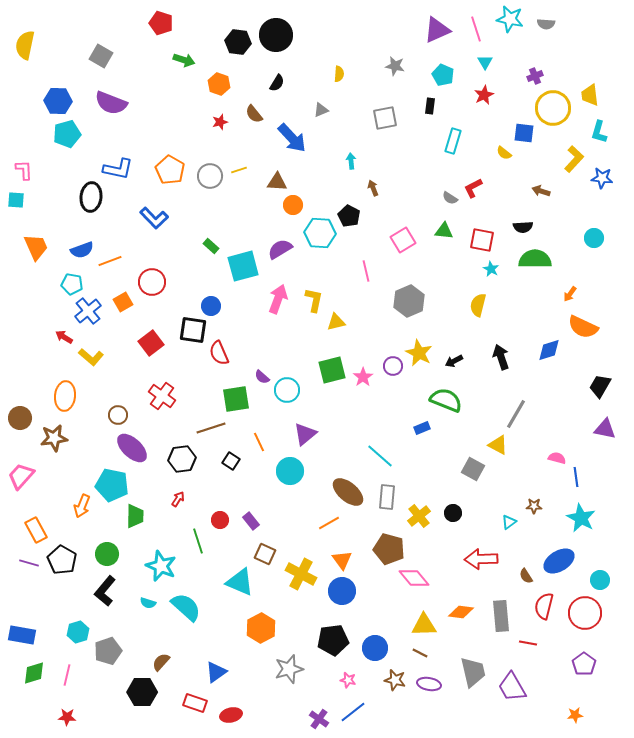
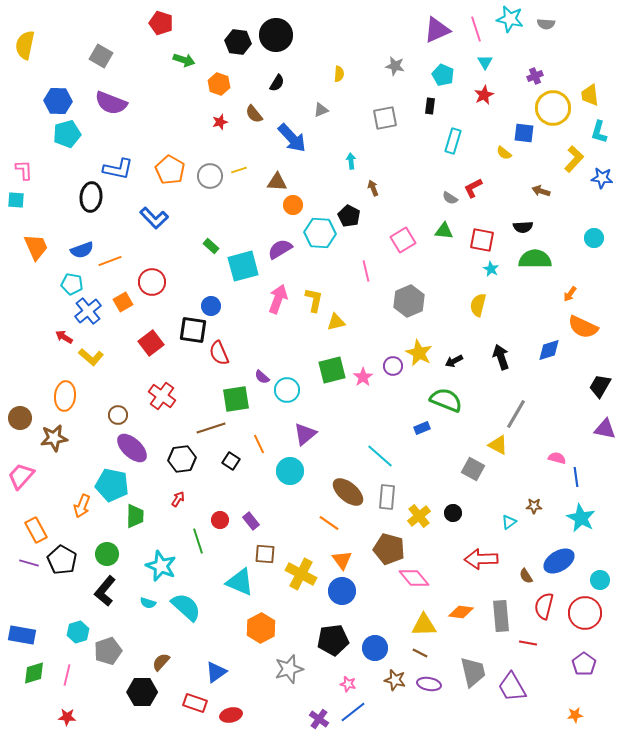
orange line at (259, 442): moved 2 px down
orange line at (329, 523): rotated 65 degrees clockwise
brown square at (265, 554): rotated 20 degrees counterclockwise
pink star at (348, 680): moved 4 px down
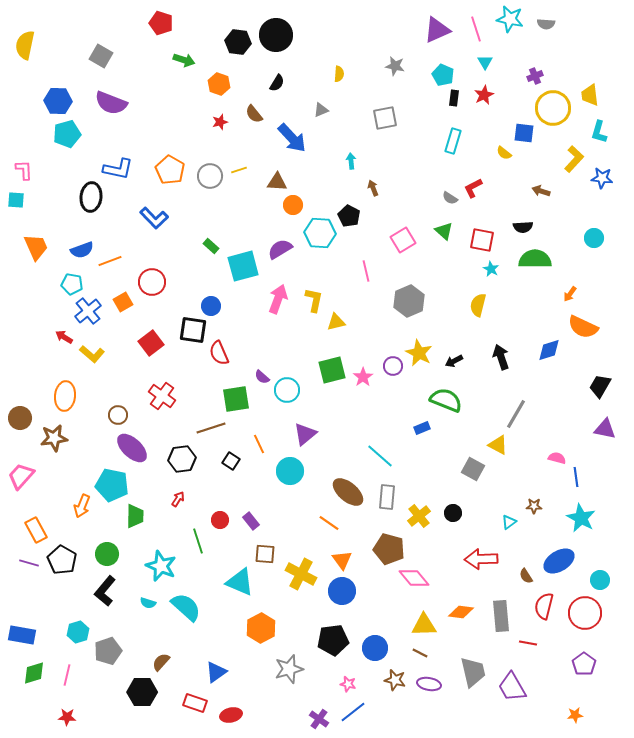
black rectangle at (430, 106): moved 24 px right, 8 px up
green triangle at (444, 231): rotated 36 degrees clockwise
yellow L-shape at (91, 357): moved 1 px right, 3 px up
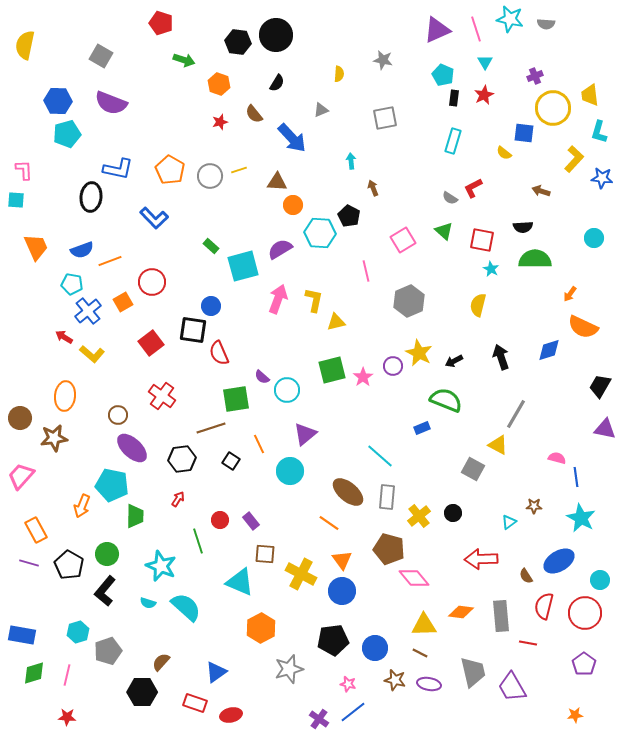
gray star at (395, 66): moved 12 px left, 6 px up
black pentagon at (62, 560): moved 7 px right, 5 px down
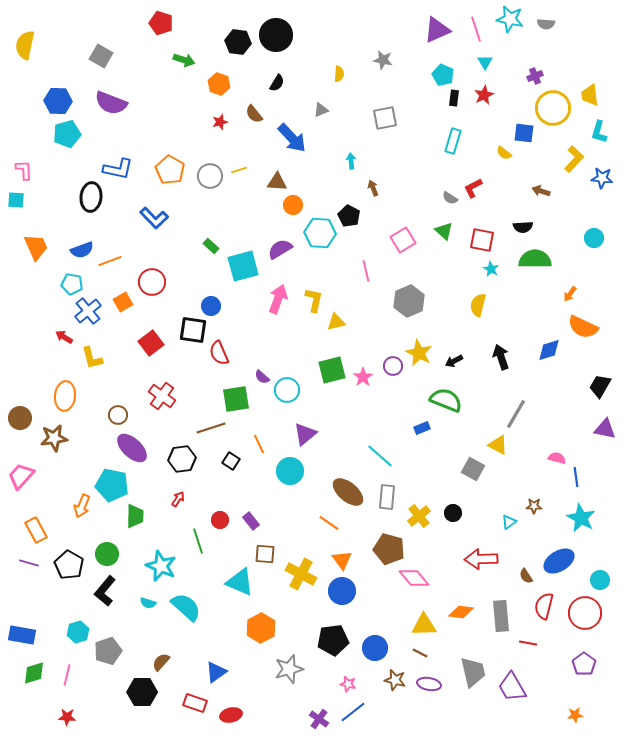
yellow L-shape at (92, 354): moved 4 px down; rotated 35 degrees clockwise
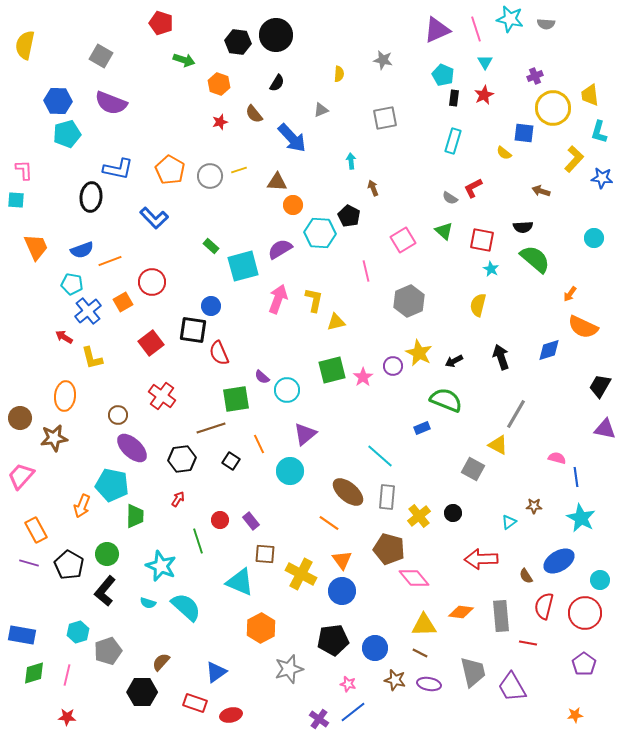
green semicircle at (535, 259): rotated 40 degrees clockwise
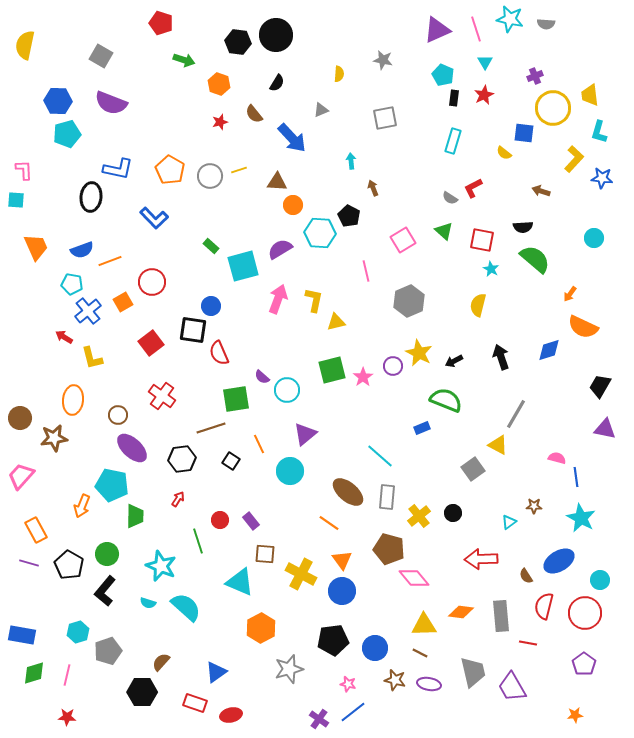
orange ellipse at (65, 396): moved 8 px right, 4 px down
gray square at (473, 469): rotated 25 degrees clockwise
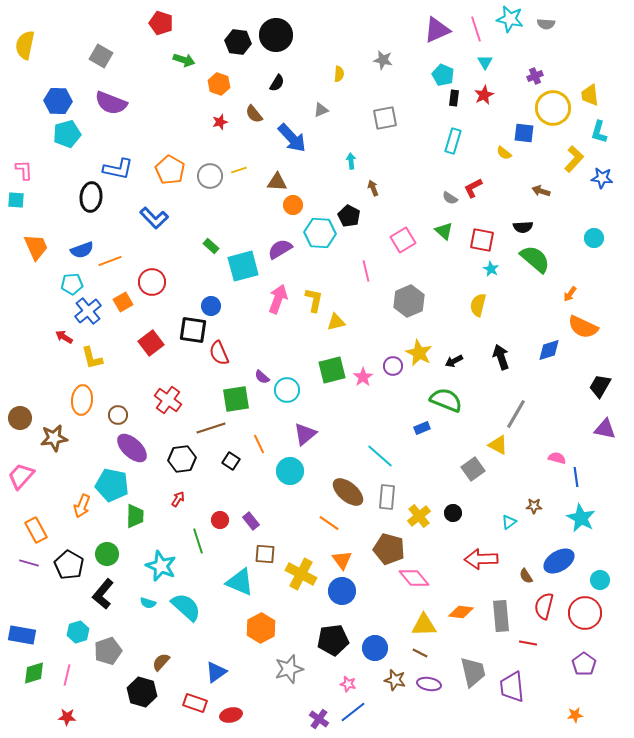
cyan pentagon at (72, 284): rotated 15 degrees counterclockwise
red cross at (162, 396): moved 6 px right, 4 px down
orange ellipse at (73, 400): moved 9 px right
black L-shape at (105, 591): moved 2 px left, 3 px down
purple trapezoid at (512, 687): rotated 24 degrees clockwise
black hexagon at (142, 692): rotated 16 degrees clockwise
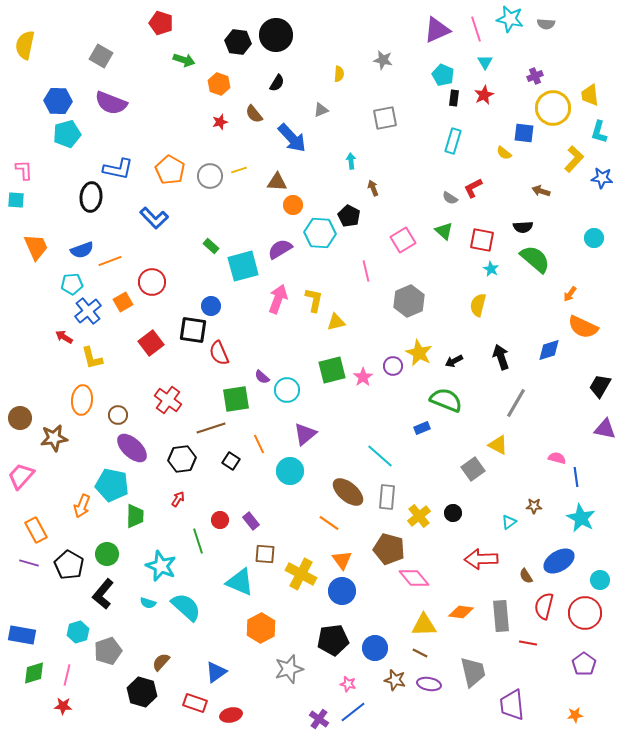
gray line at (516, 414): moved 11 px up
purple trapezoid at (512, 687): moved 18 px down
red star at (67, 717): moved 4 px left, 11 px up
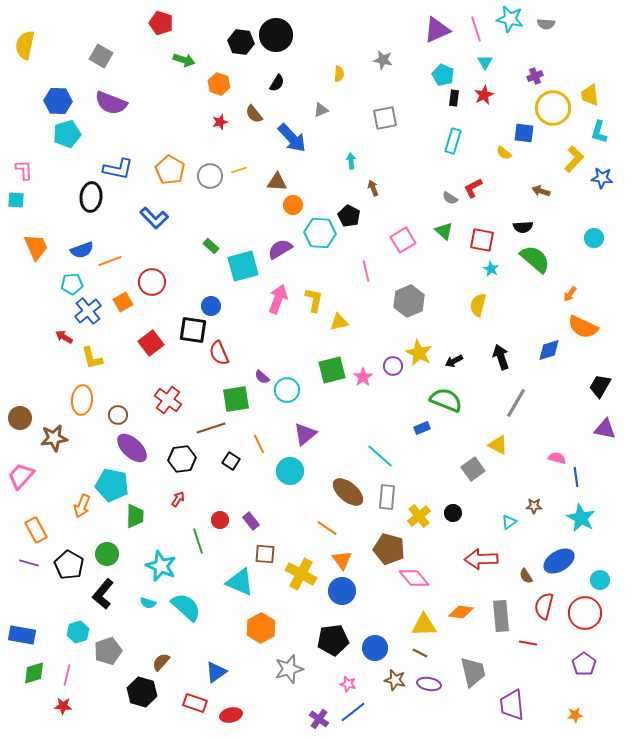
black hexagon at (238, 42): moved 3 px right
yellow triangle at (336, 322): moved 3 px right
orange line at (329, 523): moved 2 px left, 5 px down
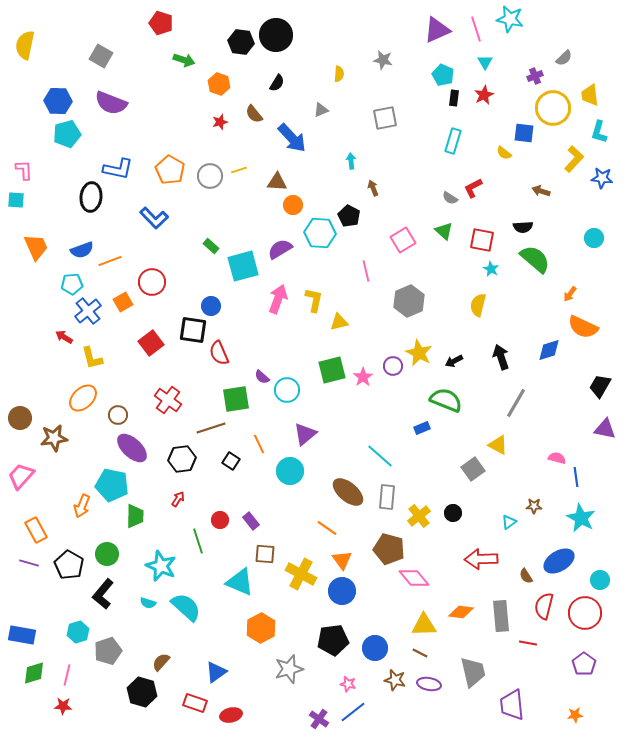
gray semicircle at (546, 24): moved 18 px right, 34 px down; rotated 48 degrees counterclockwise
orange ellipse at (82, 400): moved 1 px right, 2 px up; rotated 40 degrees clockwise
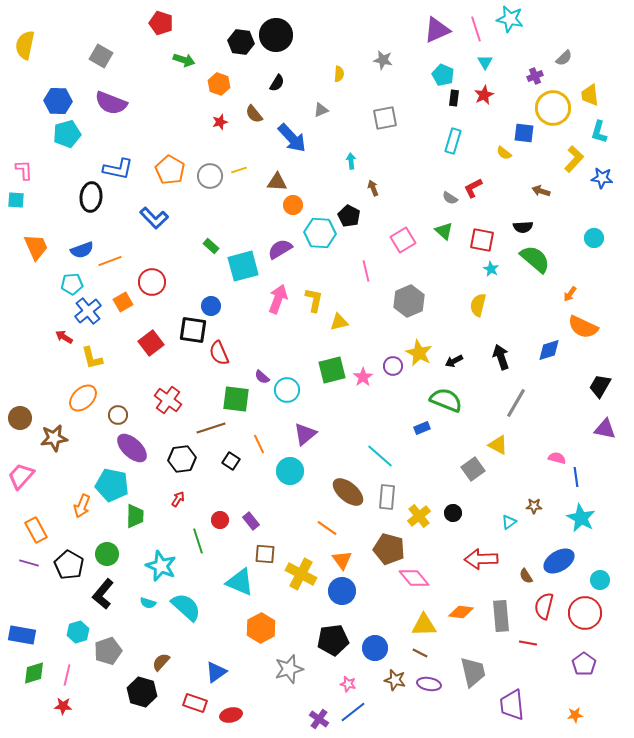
green square at (236, 399): rotated 16 degrees clockwise
